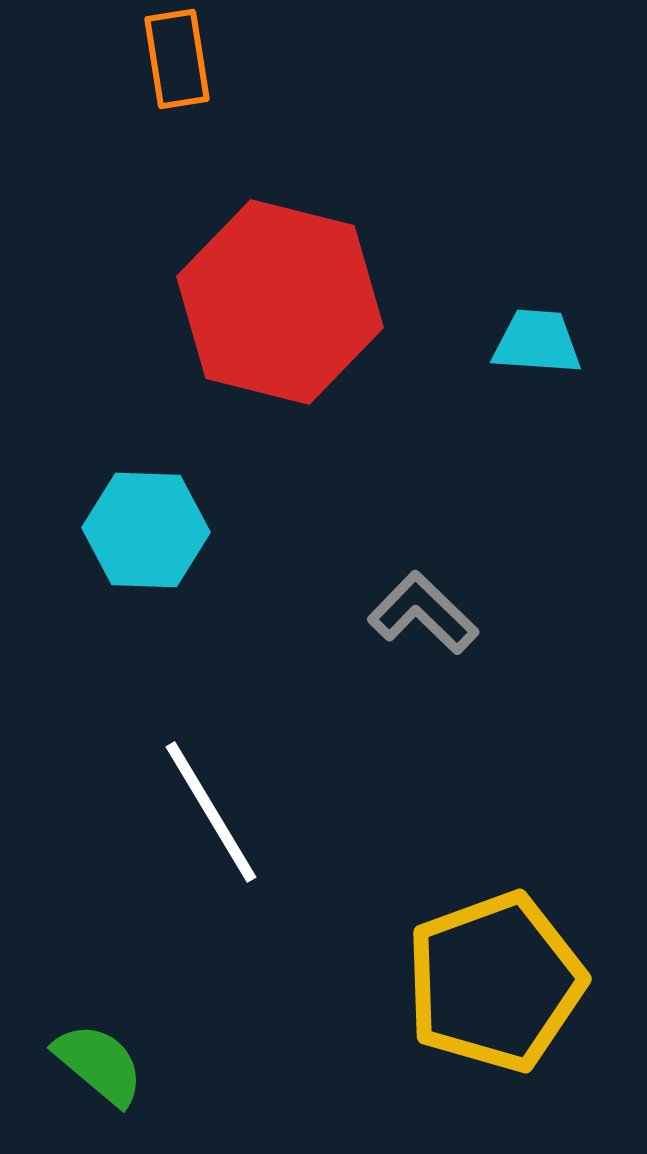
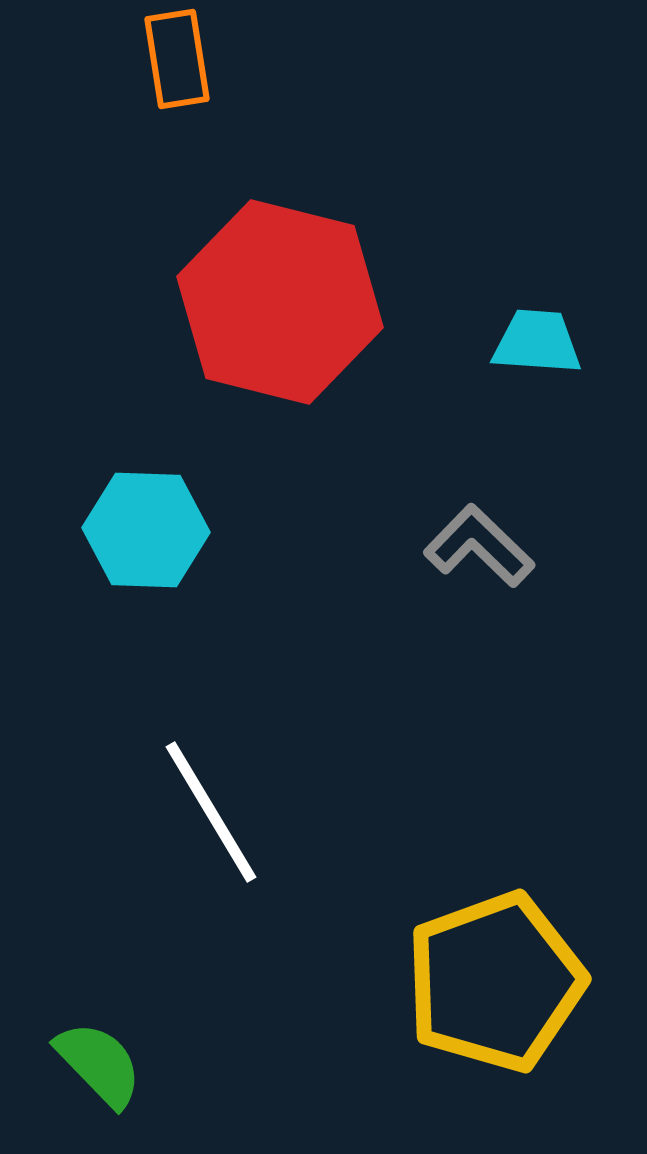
gray L-shape: moved 56 px right, 67 px up
green semicircle: rotated 6 degrees clockwise
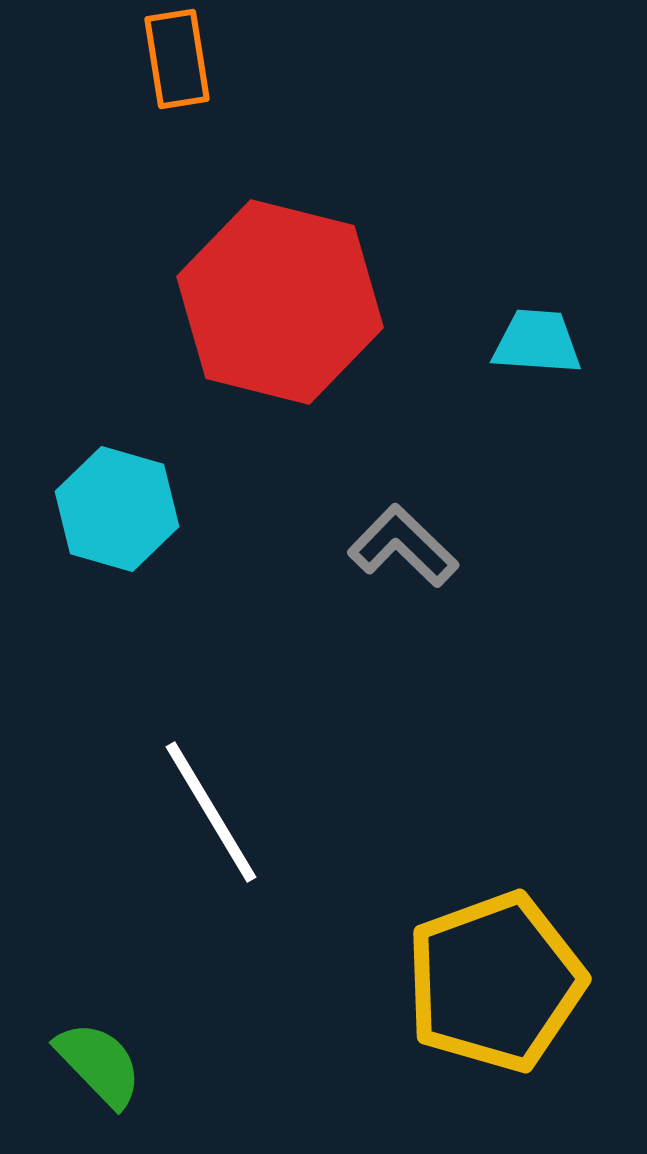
cyan hexagon: moved 29 px left, 21 px up; rotated 14 degrees clockwise
gray L-shape: moved 76 px left
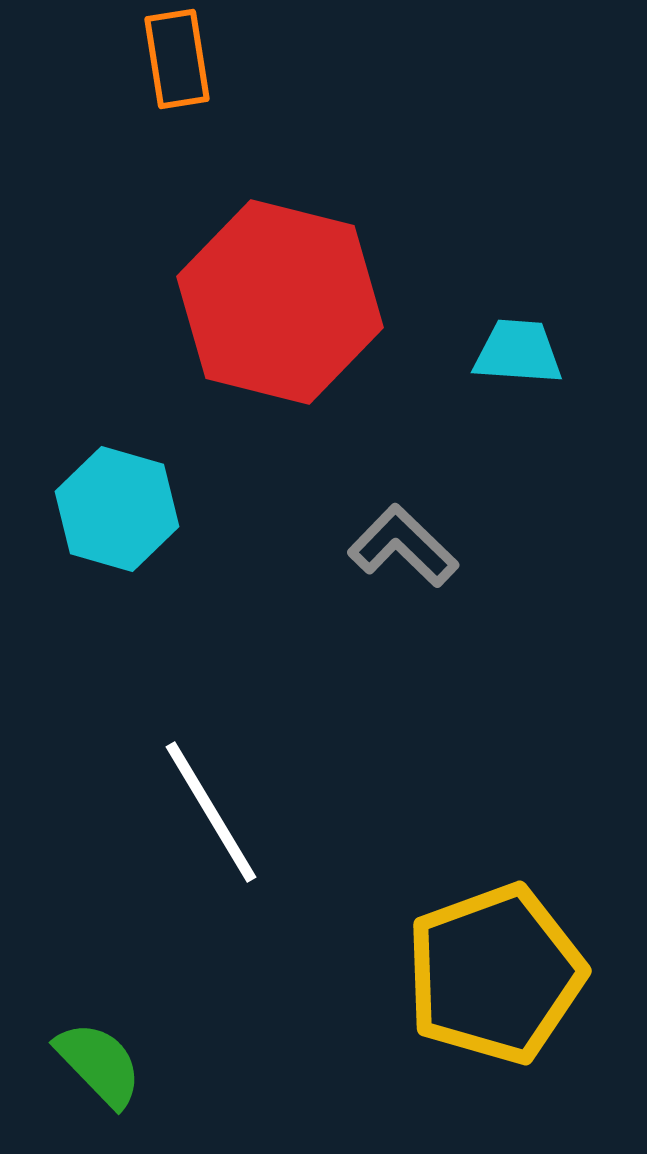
cyan trapezoid: moved 19 px left, 10 px down
yellow pentagon: moved 8 px up
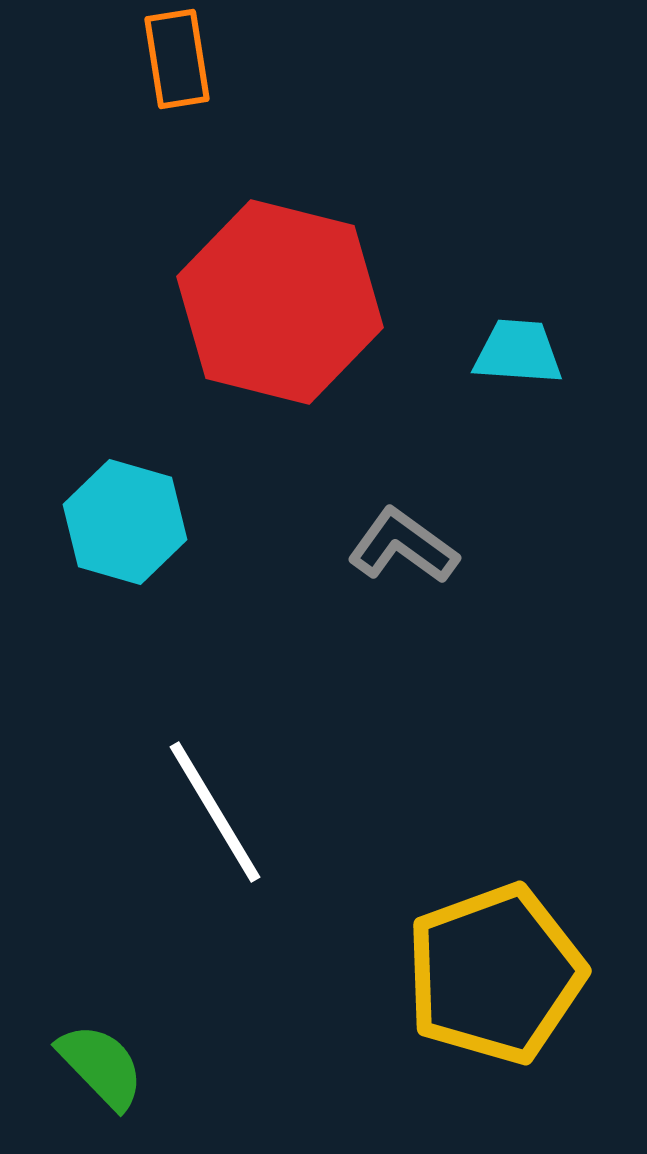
cyan hexagon: moved 8 px right, 13 px down
gray L-shape: rotated 8 degrees counterclockwise
white line: moved 4 px right
green semicircle: moved 2 px right, 2 px down
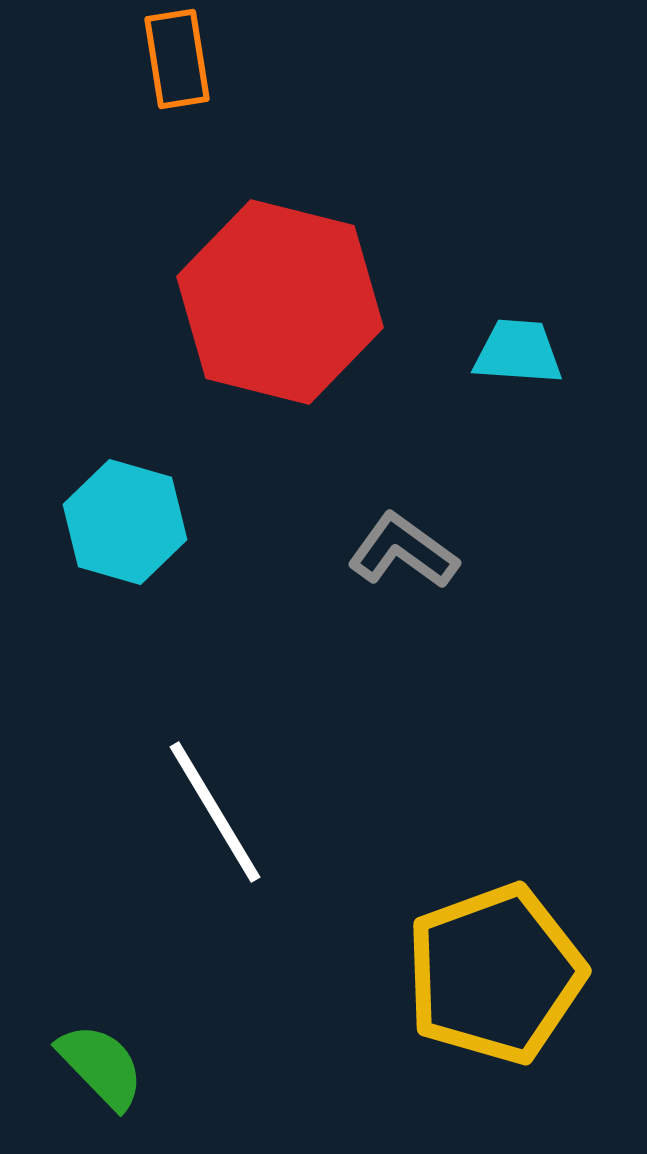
gray L-shape: moved 5 px down
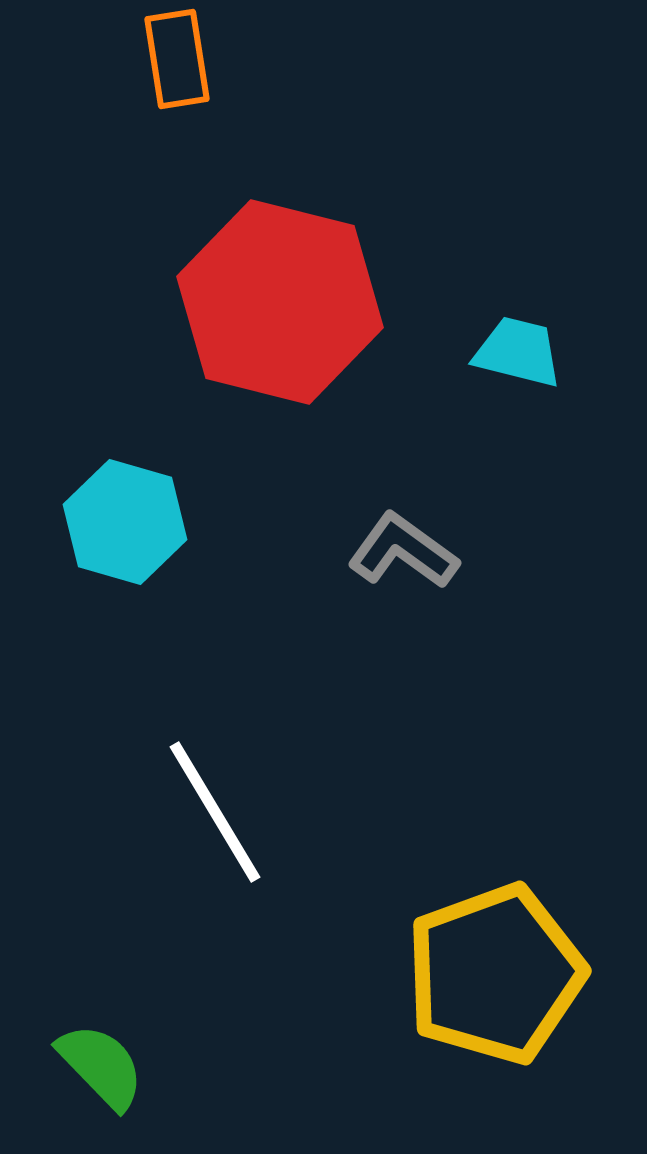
cyan trapezoid: rotated 10 degrees clockwise
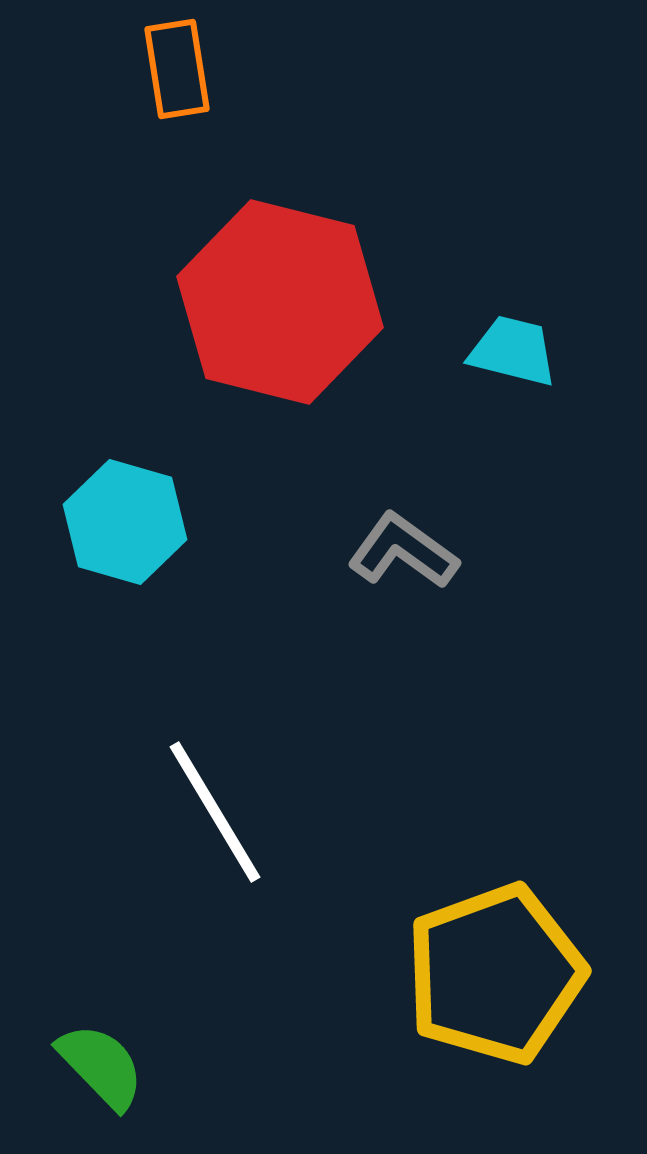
orange rectangle: moved 10 px down
cyan trapezoid: moved 5 px left, 1 px up
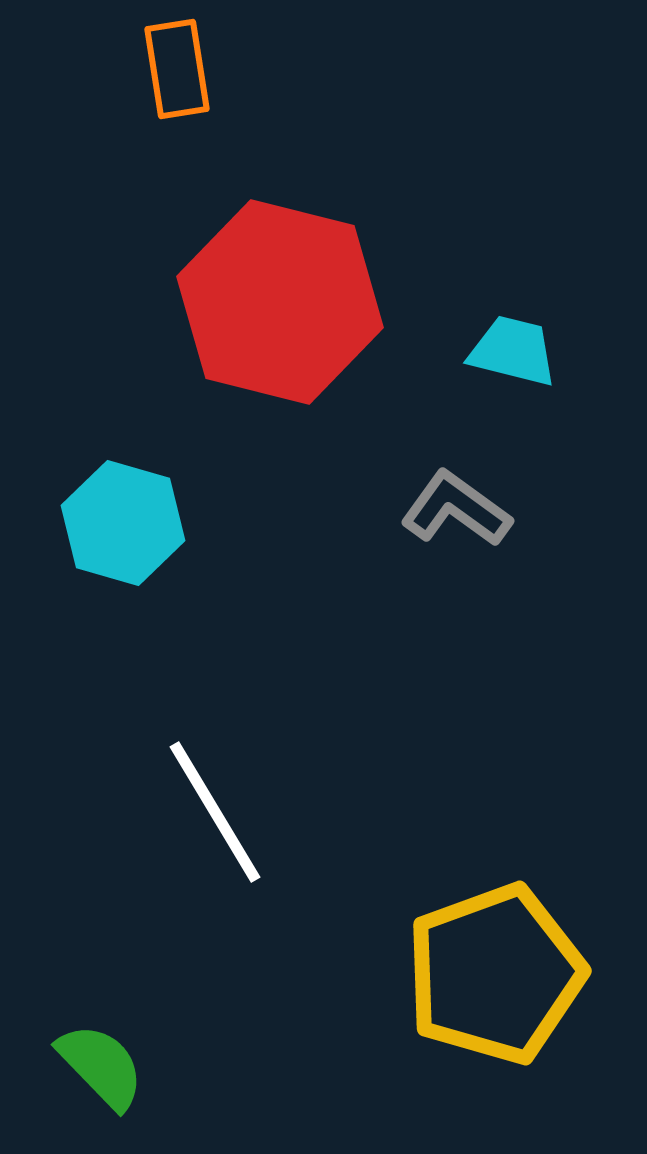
cyan hexagon: moved 2 px left, 1 px down
gray L-shape: moved 53 px right, 42 px up
